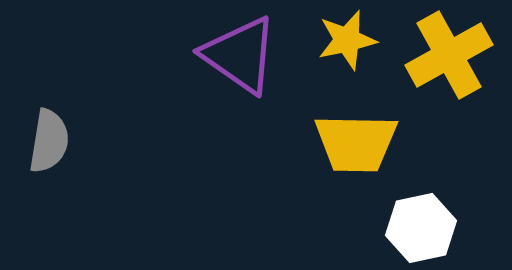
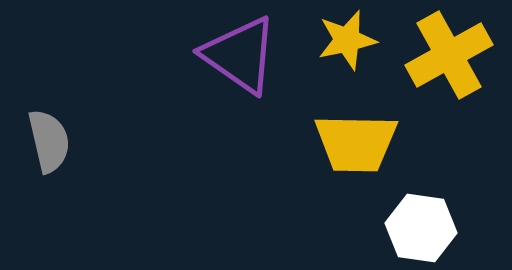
gray semicircle: rotated 22 degrees counterclockwise
white hexagon: rotated 20 degrees clockwise
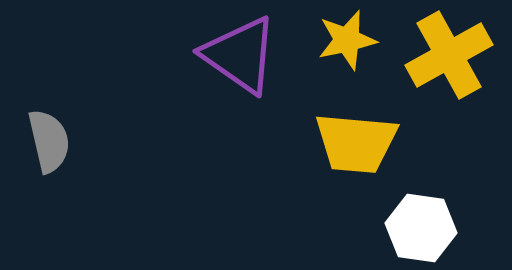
yellow trapezoid: rotated 4 degrees clockwise
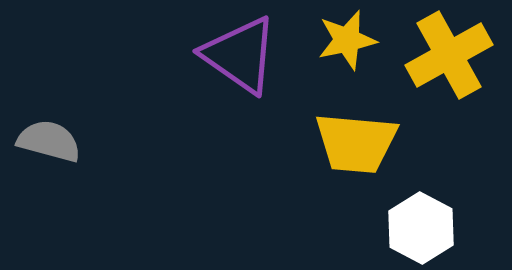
gray semicircle: rotated 62 degrees counterclockwise
white hexagon: rotated 20 degrees clockwise
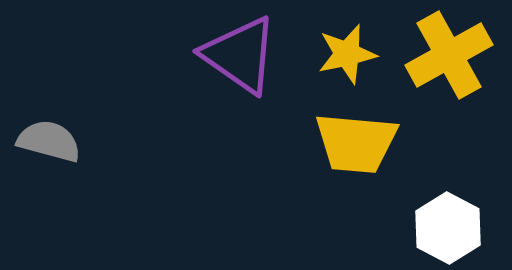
yellow star: moved 14 px down
white hexagon: moved 27 px right
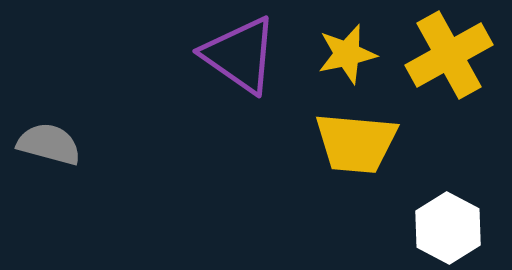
gray semicircle: moved 3 px down
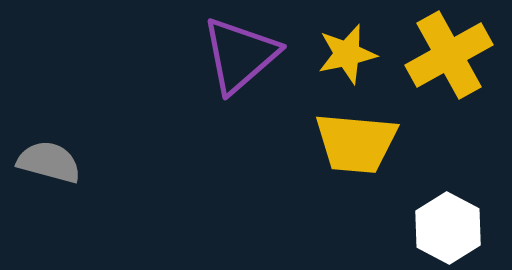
purple triangle: rotated 44 degrees clockwise
gray semicircle: moved 18 px down
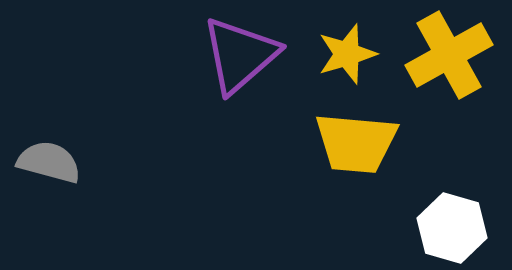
yellow star: rotated 4 degrees counterclockwise
white hexagon: moved 4 px right; rotated 12 degrees counterclockwise
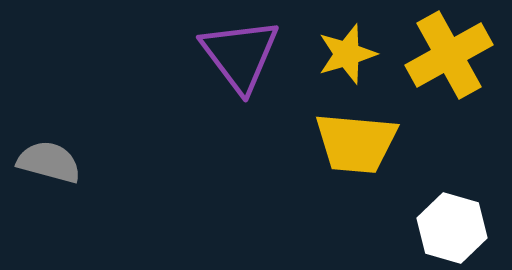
purple triangle: rotated 26 degrees counterclockwise
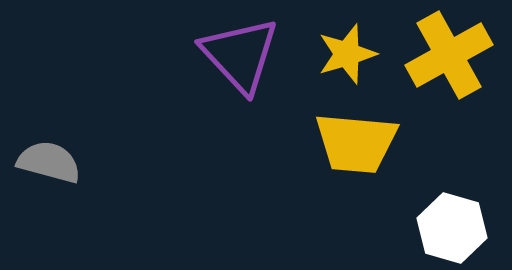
purple triangle: rotated 6 degrees counterclockwise
